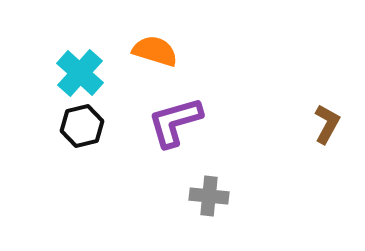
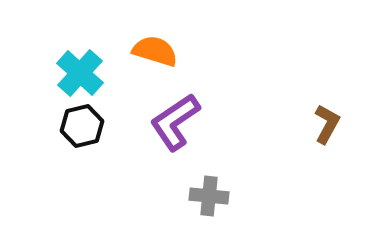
purple L-shape: rotated 18 degrees counterclockwise
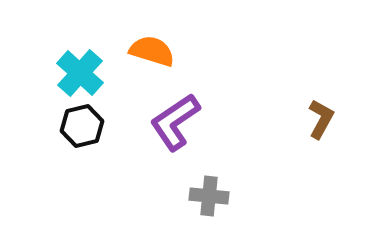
orange semicircle: moved 3 px left
brown L-shape: moved 6 px left, 5 px up
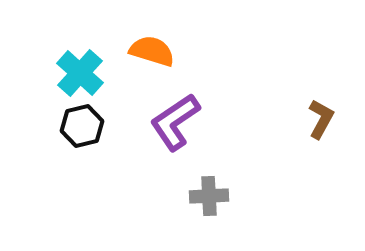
gray cross: rotated 9 degrees counterclockwise
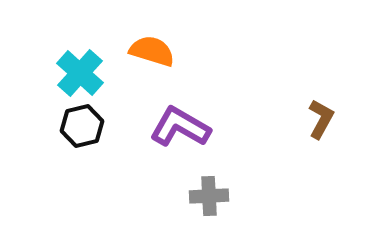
purple L-shape: moved 5 px right, 5 px down; rotated 64 degrees clockwise
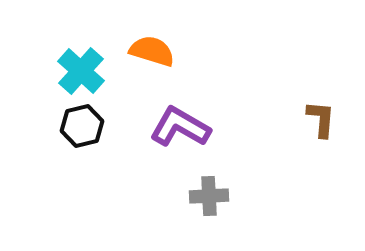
cyan cross: moved 1 px right, 2 px up
brown L-shape: rotated 24 degrees counterclockwise
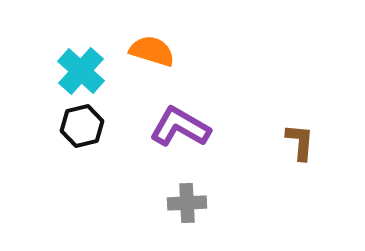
brown L-shape: moved 21 px left, 23 px down
gray cross: moved 22 px left, 7 px down
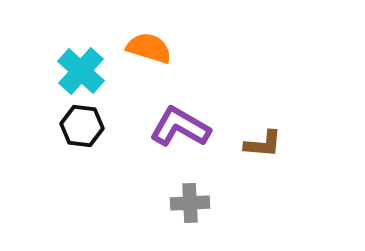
orange semicircle: moved 3 px left, 3 px up
black hexagon: rotated 21 degrees clockwise
brown L-shape: moved 37 px left, 2 px down; rotated 90 degrees clockwise
gray cross: moved 3 px right
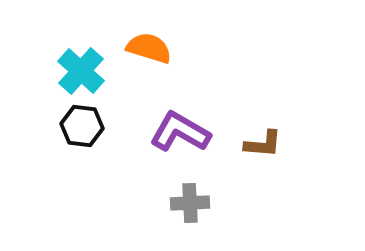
purple L-shape: moved 5 px down
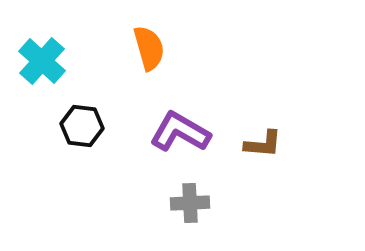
orange semicircle: rotated 57 degrees clockwise
cyan cross: moved 39 px left, 10 px up
